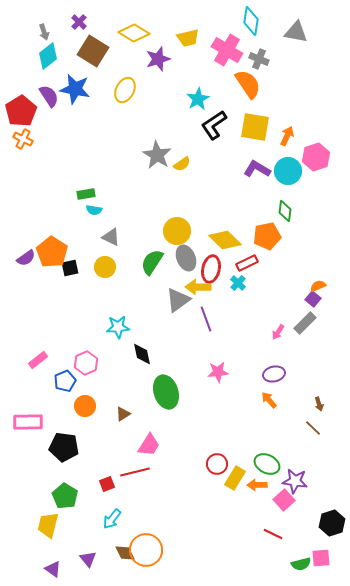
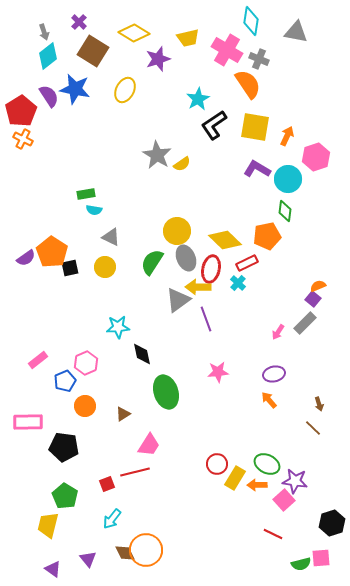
cyan circle at (288, 171): moved 8 px down
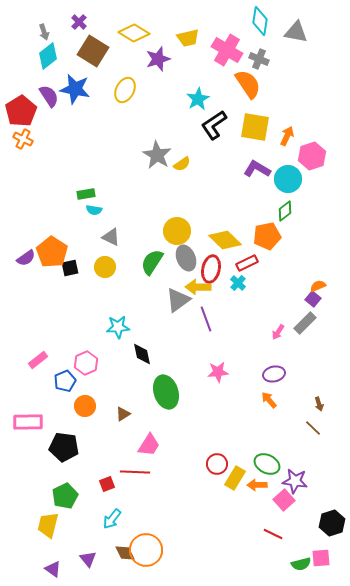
cyan diamond at (251, 21): moved 9 px right
pink hexagon at (316, 157): moved 4 px left, 1 px up
green diamond at (285, 211): rotated 45 degrees clockwise
red line at (135, 472): rotated 16 degrees clockwise
green pentagon at (65, 496): rotated 15 degrees clockwise
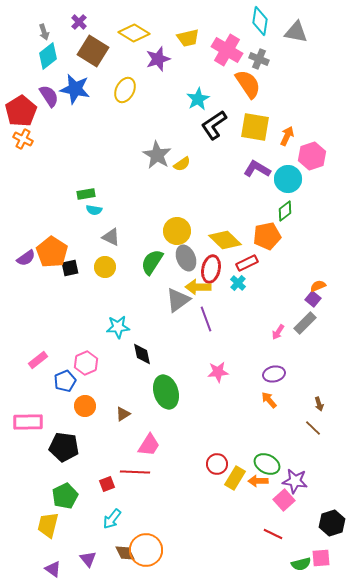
orange arrow at (257, 485): moved 1 px right, 4 px up
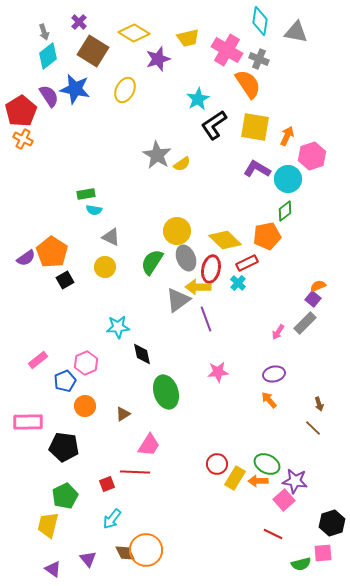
black square at (70, 268): moved 5 px left, 12 px down; rotated 18 degrees counterclockwise
pink square at (321, 558): moved 2 px right, 5 px up
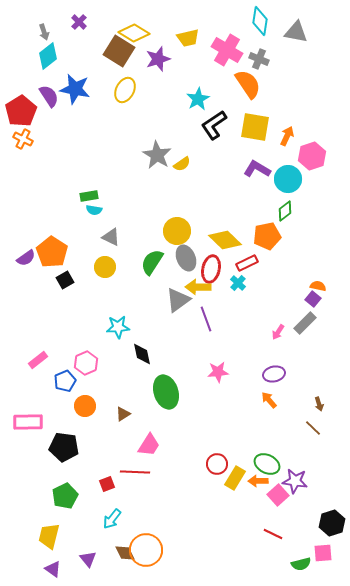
brown square at (93, 51): moved 26 px right
green rectangle at (86, 194): moved 3 px right, 2 px down
orange semicircle at (318, 286): rotated 35 degrees clockwise
pink square at (284, 500): moved 6 px left, 5 px up
yellow trapezoid at (48, 525): moved 1 px right, 11 px down
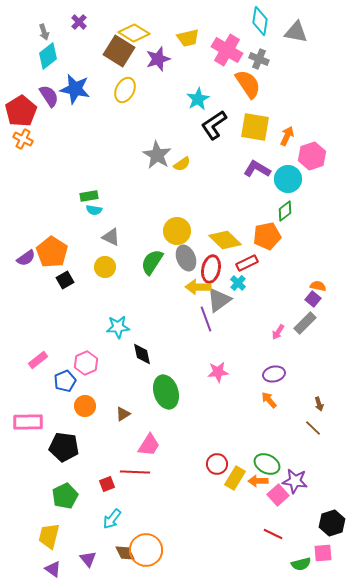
gray triangle at (178, 300): moved 41 px right
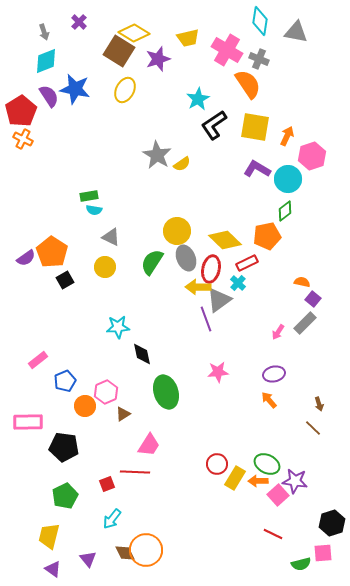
cyan diamond at (48, 56): moved 2 px left, 5 px down; rotated 16 degrees clockwise
orange semicircle at (318, 286): moved 16 px left, 4 px up
pink hexagon at (86, 363): moved 20 px right, 29 px down
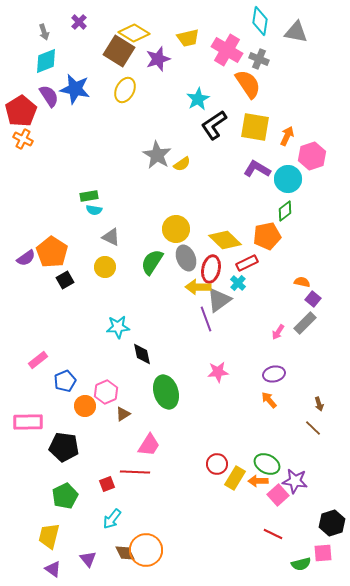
yellow circle at (177, 231): moved 1 px left, 2 px up
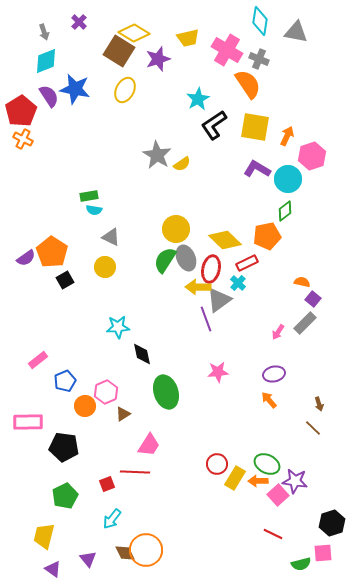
green semicircle at (152, 262): moved 13 px right, 2 px up
yellow trapezoid at (49, 536): moved 5 px left
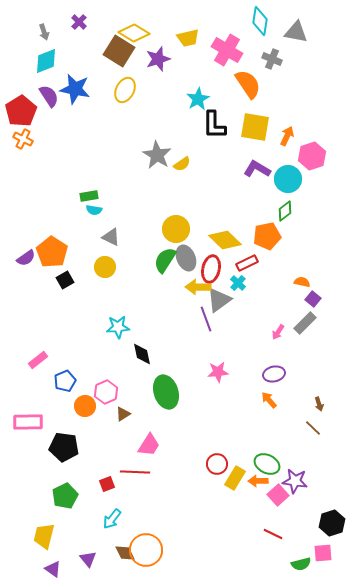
gray cross at (259, 59): moved 13 px right
black L-shape at (214, 125): rotated 56 degrees counterclockwise
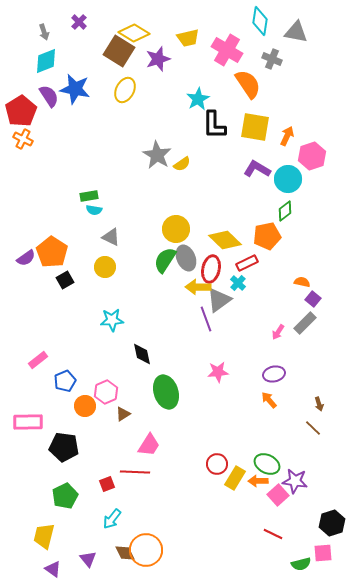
cyan star at (118, 327): moved 6 px left, 7 px up
